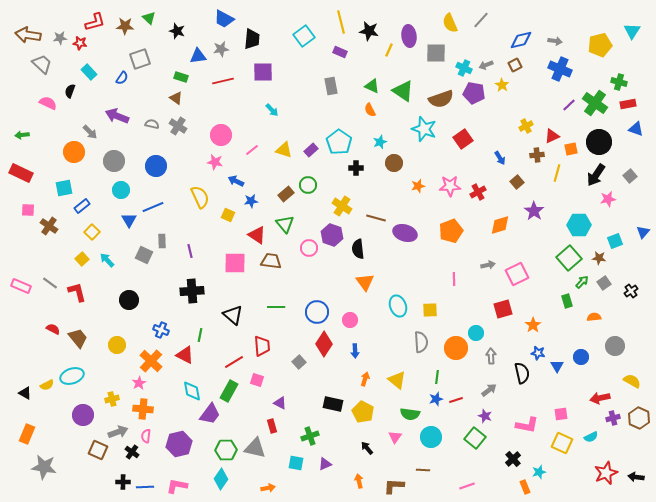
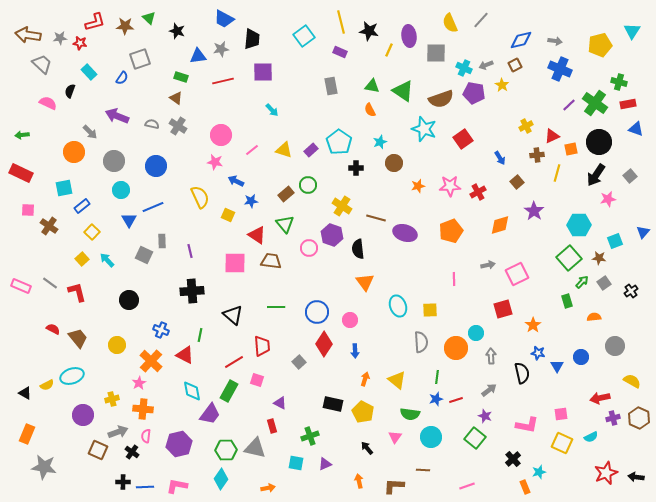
green triangle at (372, 86): rotated 14 degrees counterclockwise
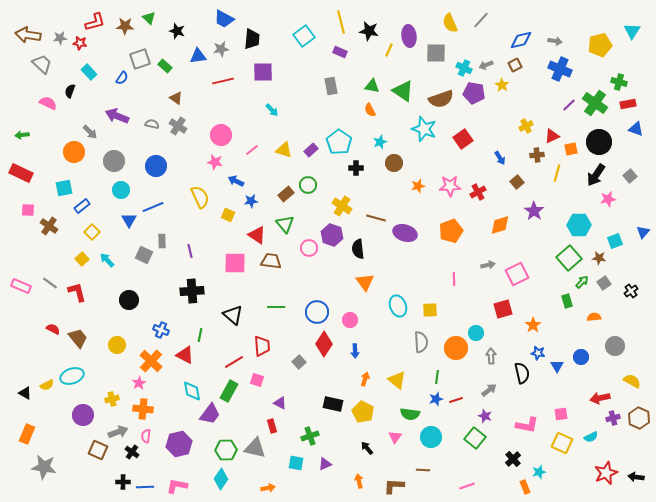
green rectangle at (181, 77): moved 16 px left, 11 px up; rotated 24 degrees clockwise
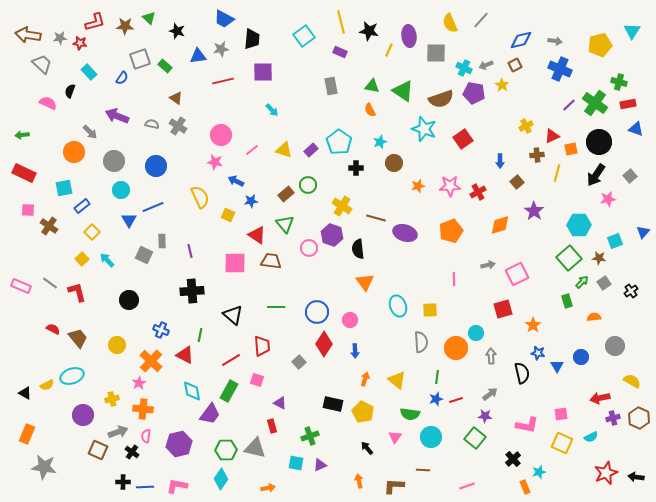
blue arrow at (500, 158): moved 3 px down; rotated 32 degrees clockwise
red rectangle at (21, 173): moved 3 px right
red line at (234, 362): moved 3 px left, 2 px up
gray arrow at (489, 390): moved 1 px right, 4 px down
purple star at (485, 416): rotated 16 degrees counterclockwise
purple triangle at (325, 464): moved 5 px left, 1 px down
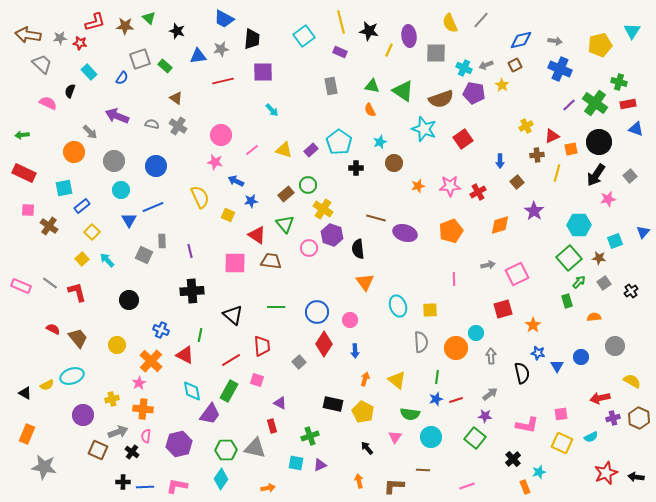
yellow cross at (342, 206): moved 19 px left, 3 px down
green arrow at (582, 282): moved 3 px left
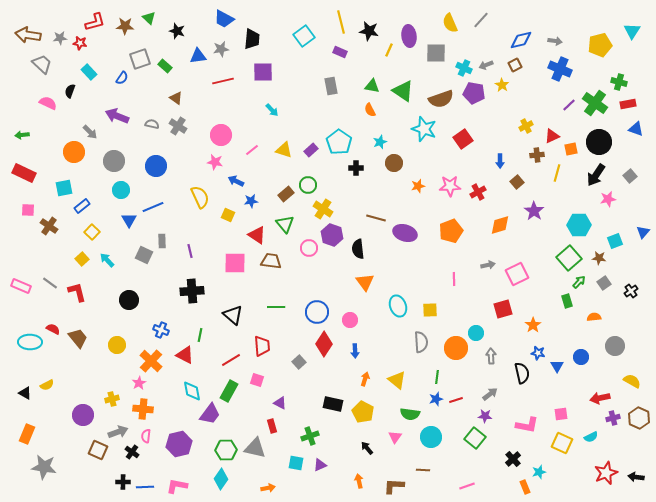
cyan ellipse at (72, 376): moved 42 px left, 34 px up; rotated 20 degrees clockwise
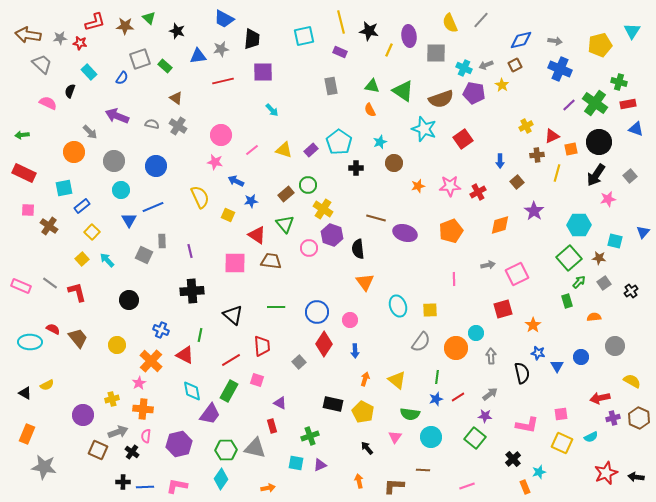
cyan square at (304, 36): rotated 25 degrees clockwise
cyan square at (615, 241): rotated 35 degrees clockwise
gray semicircle at (421, 342): rotated 40 degrees clockwise
red line at (456, 400): moved 2 px right, 3 px up; rotated 16 degrees counterclockwise
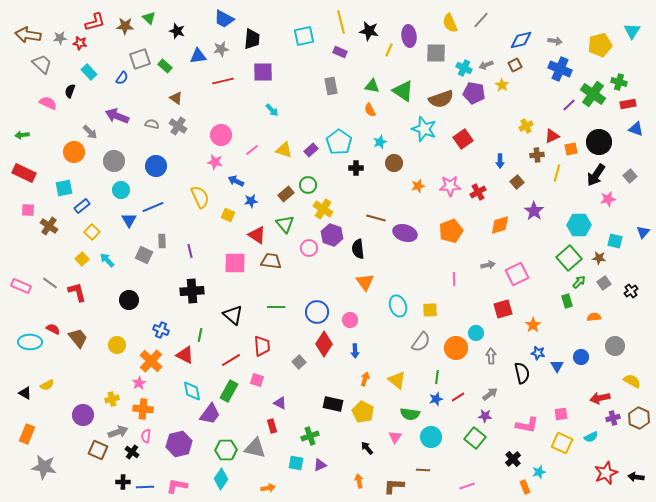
green cross at (595, 103): moved 2 px left, 9 px up
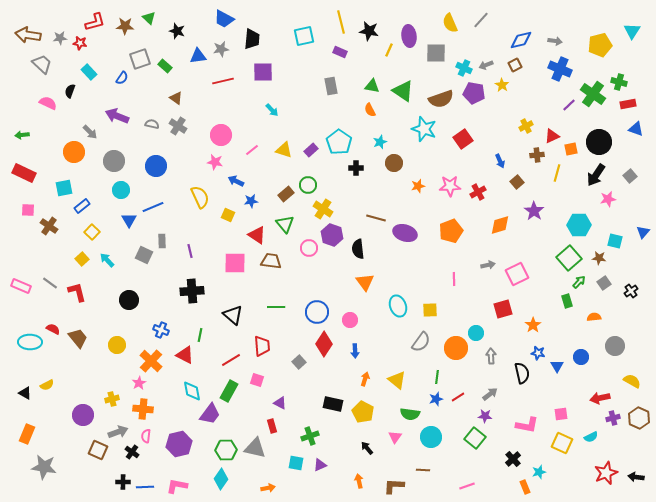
blue arrow at (500, 161): rotated 24 degrees counterclockwise
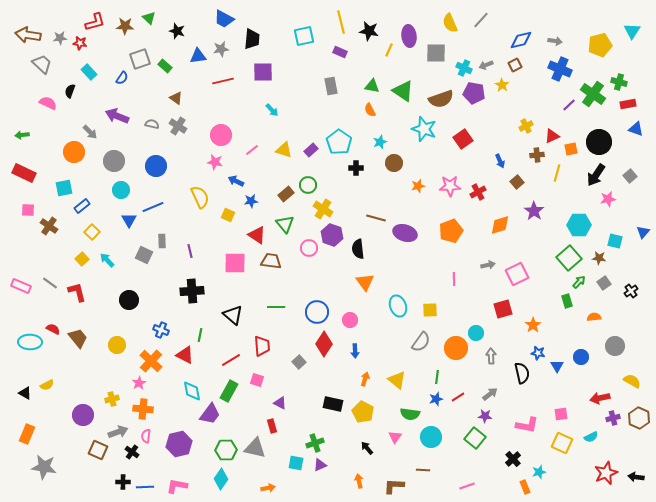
green cross at (310, 436): moved 5 px right, 7 px down
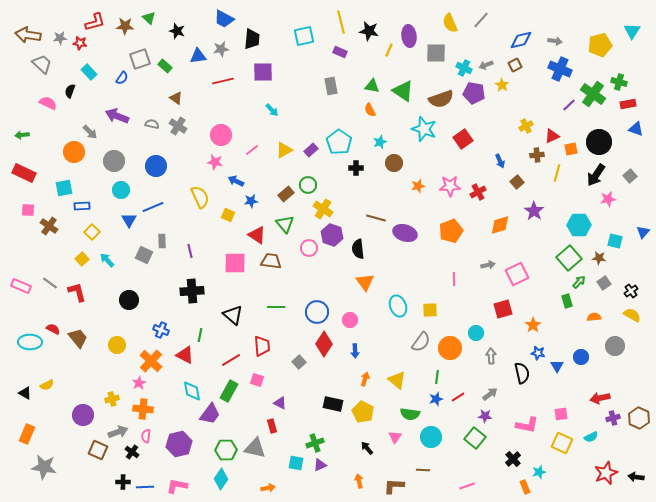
yellow triangle at (284, 150): rotated 48 degrees counterclockwise
blue rectangle at (82, 206): rotated 35 degrees clockwise
orange circle at (456, 348): moved 6 px left
yellow semicircle at (632, 381): moved 66 px up
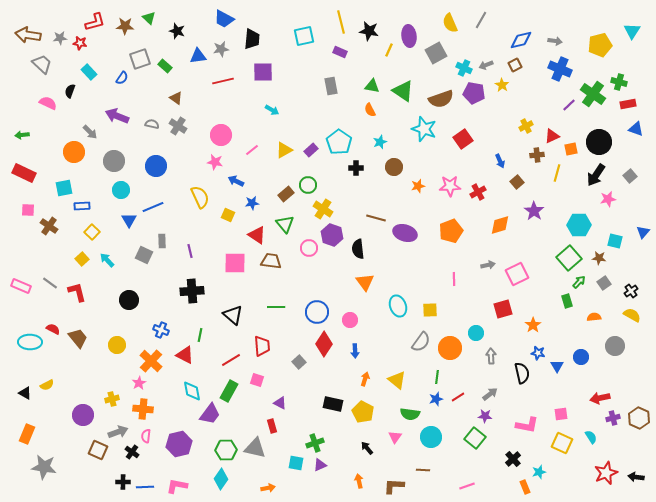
gray line at (481, 20): rotated 12 degrees counterclockwise
gray square at (436, 53): rotated 30 degrees counterclockwise
cyan arrow at (272, 110): rotated 16 degrees counterclockwise
brown circle at (394, 163): moved 4 px down
blue star at (251, 201): moved 1 px right, 2 px down
cyan semicircle at (591, 437): rotated 96 degrees counterclockwise
